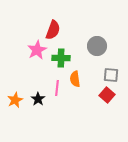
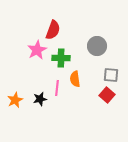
black star: moved 2 px right; rotated 24 degrees clockwise
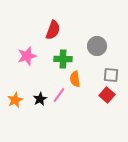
pink star: moved 10 px left, 6 px down; rotated 12 degrees clockwise
green cross: moved 2 px right, 1 px down
pink line: moved 2 px right, 7 px down; rotated 28 degrees clockwise
black star: rotated 16 degrees counterclockwise
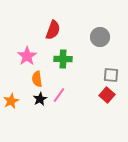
gray circle: moved 3 px right, 9 px up
pink star: rotated 18 degrees counterclockwise
orange semicircle: moved 38 px left
orange star: moved 4 px left, 1 px down
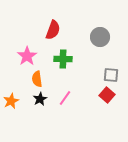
pink line: moved 6 px right, 3 px down
